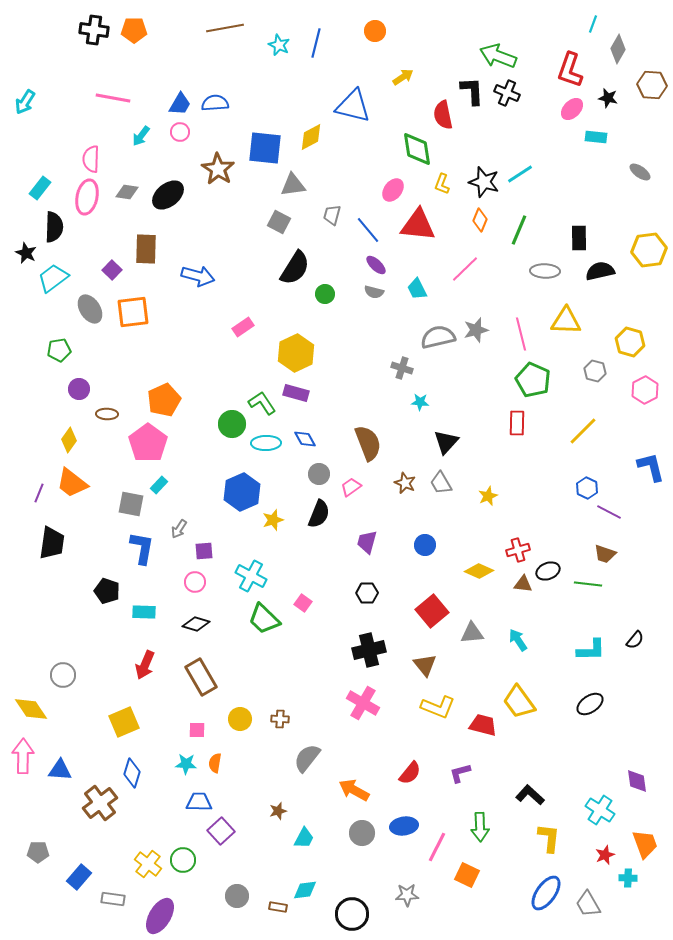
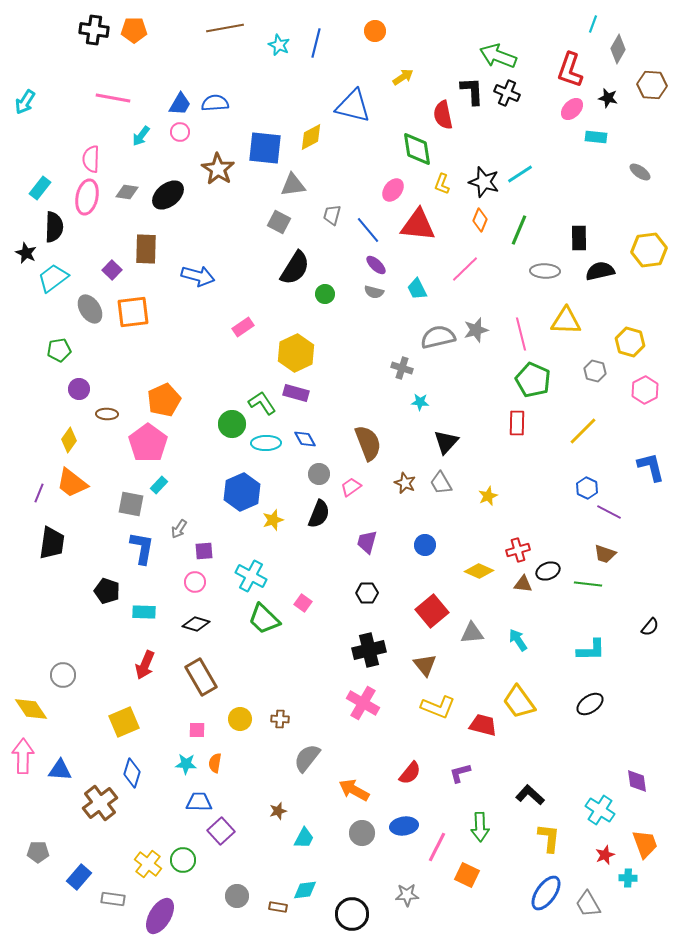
black semicircle at (635, 640): moved 15 px right, 13 px up
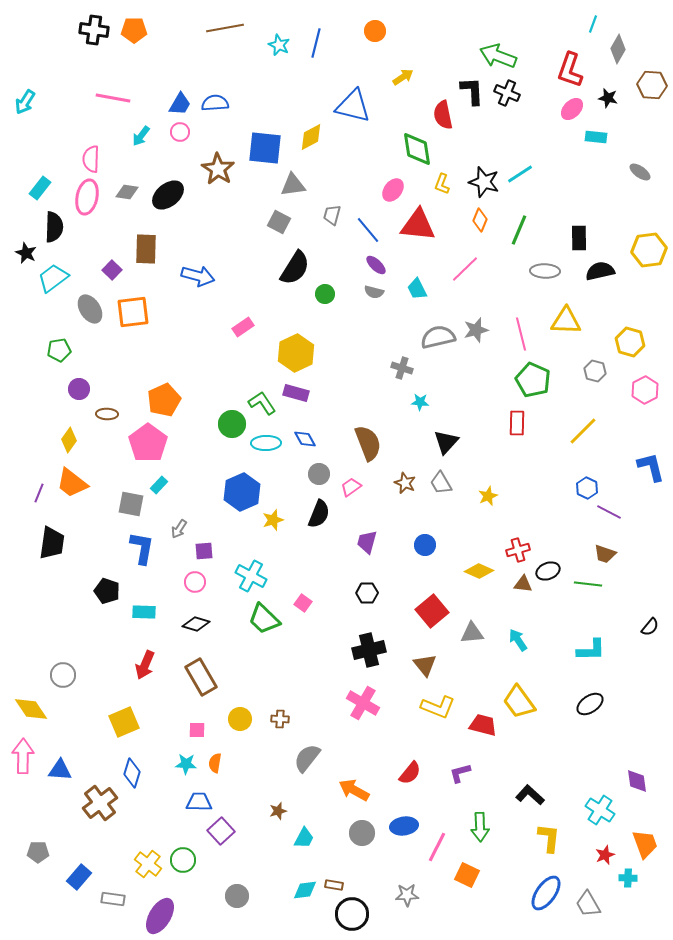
brown rectangle at (278, 907): moved 56 px right, 22 px up
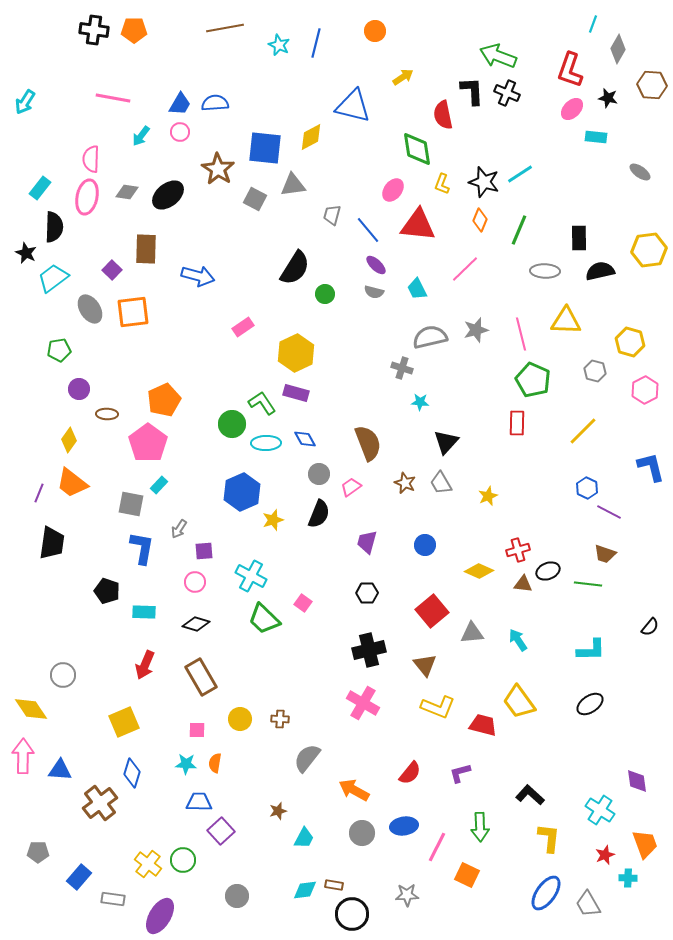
gray square at (279, 222): moved 24 px left, 23 px up
gray semicircle at (438, 337): moved 8 px left
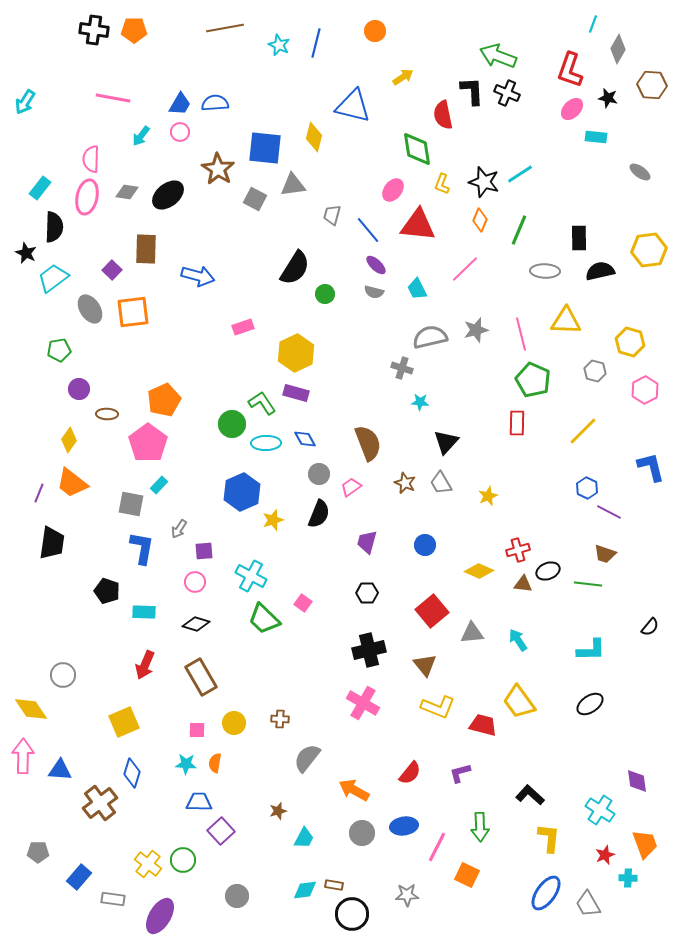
yellow diamond at (311, 137): moved 3 px right; rotated 48 degrees counterclockwise
pink rectangle at (243, 327): rotated 15 degrees clockwise
yellow circle at (240, 719): moved 6 px left, 4 px down
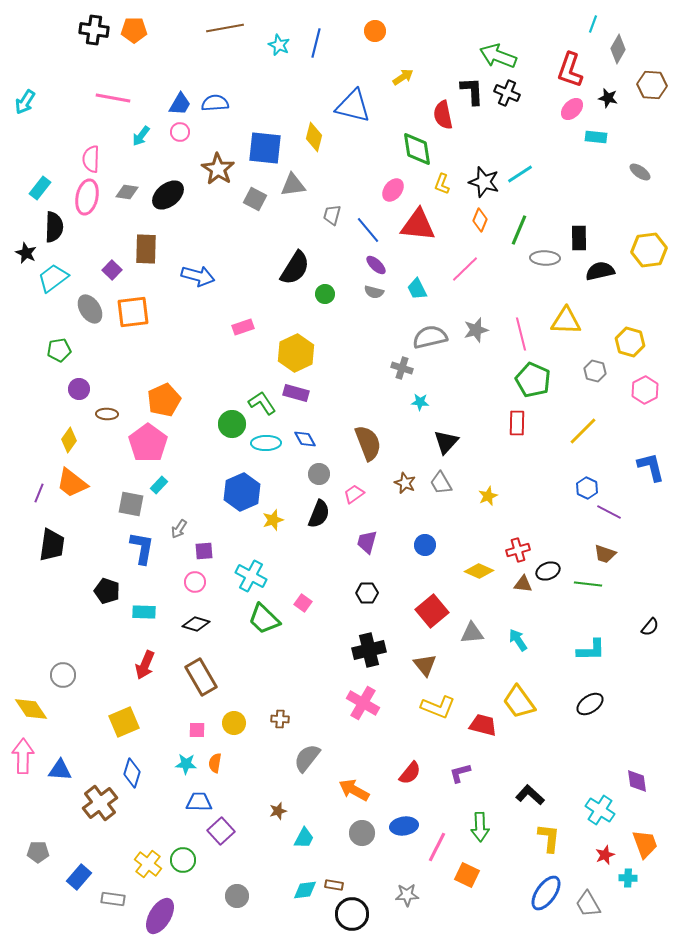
gray ellipse at (545, 271): moved 13 px up
pink trapezoid at (351, 487): moved 3 px right, 7 px down
black trapezoid at (52, 543): moved 2 px down
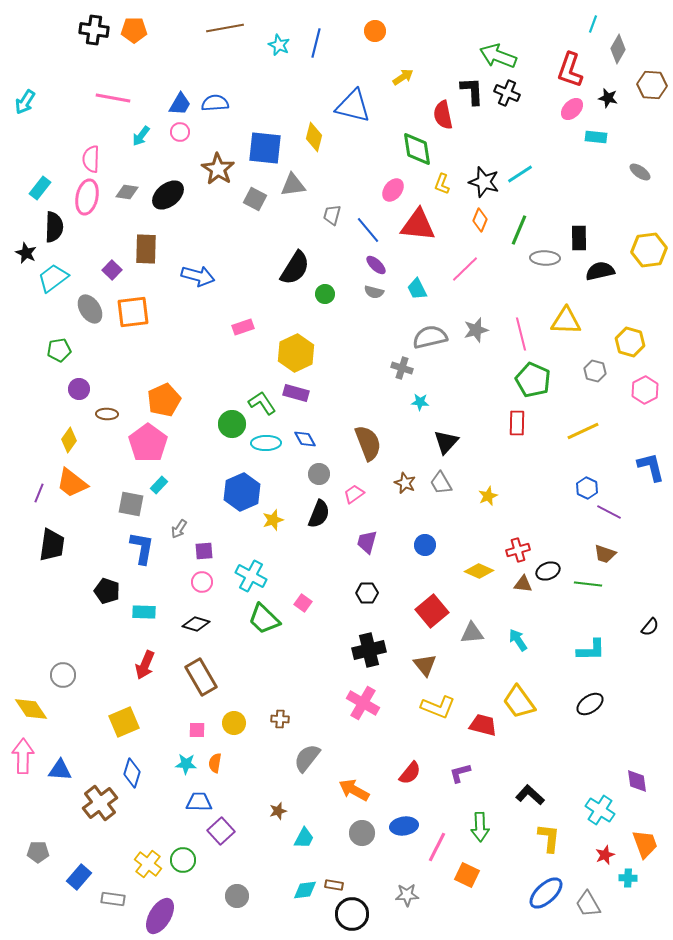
yellow line at (583, 431): rotated 20 degrees clockwise
pink circle at (195, 582): moved 7 px right
blue ellipse at (546, 893): rotated 12 degrees clockwise
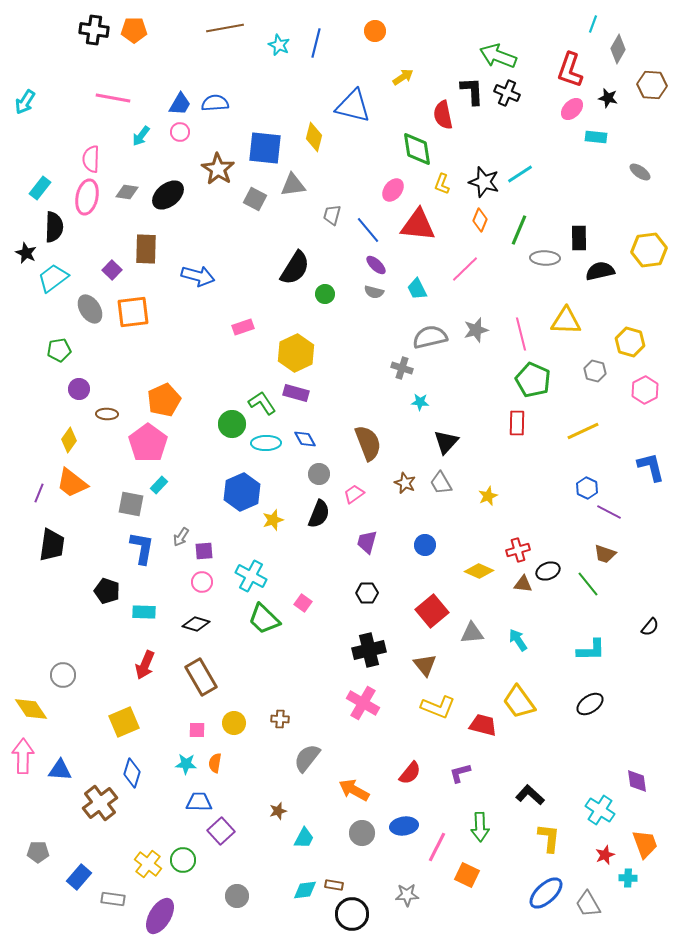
gray arrow at (179, 529): moved 2 px right, 8 px down
green line at (588, 584): rotated 44 degrees clockwise
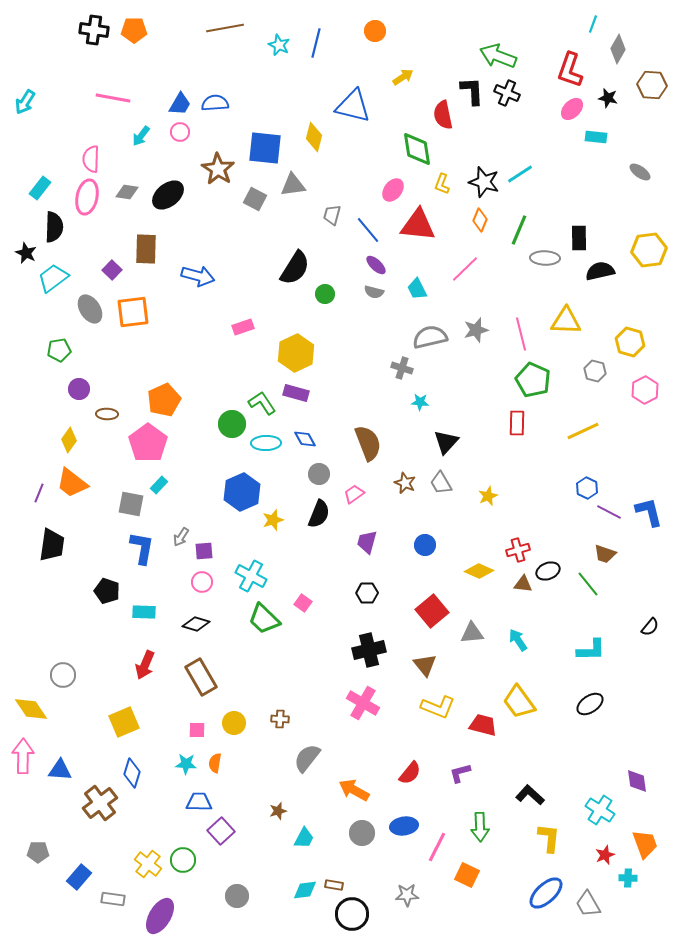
blue L-shape at (651, 467): moved 2 px left, 45 px down
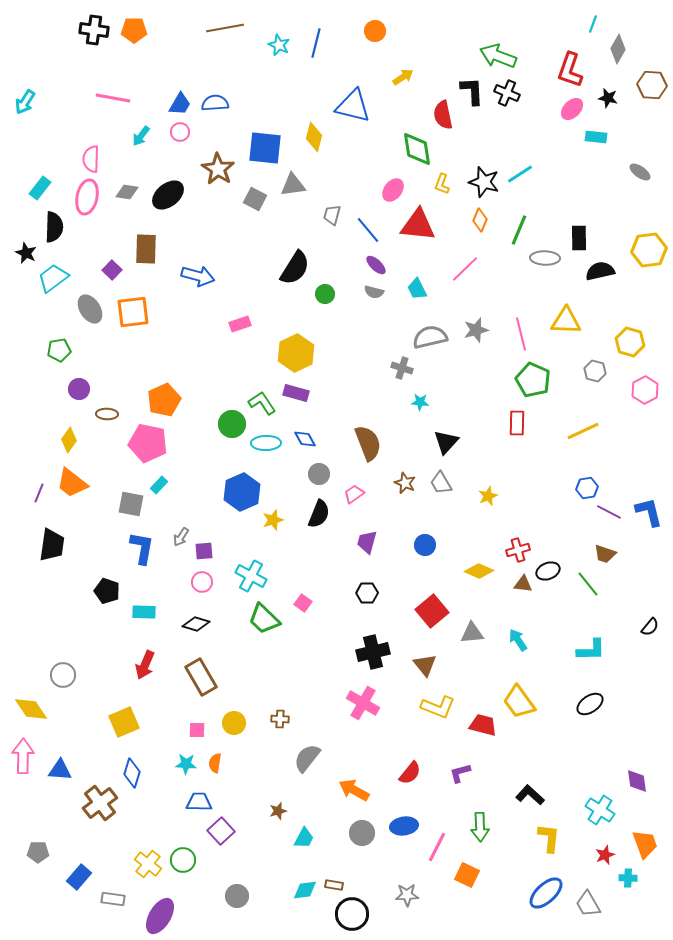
pink rectangle at (243, 327): moved 3 px left, 3 px up
pink pentagon at (148, 443): rotated 24 degrees counterclockwise
blue hexagon at (587, 488): rotated 25 degrees clockwise
black cross at (369, 650): moved 4 px right, 2 px down
